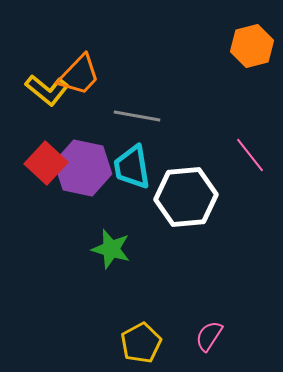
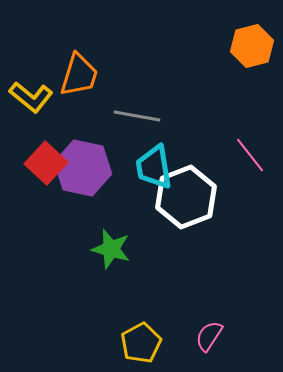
orange trapezoid: rotated 27 degrees counterclockwise
yellow L-shape: moved 16 px left, 7 px down
cyan trapezoid: moved 22 px right
white hexagon: rotated 16 degrees counterclockwise
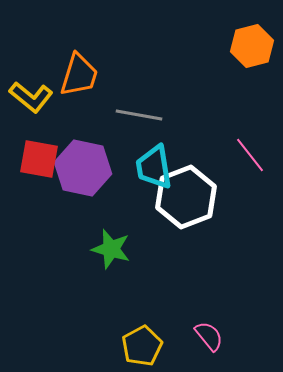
gray line: moved 2 px right, 1 px up
red square: moved 7 px left, 4 px up; rotated 33 degrees counterclockwise
pink semicircle: rotated 108 degrees clockwise
yellow pentagon: moved 1 px right, 3 px down
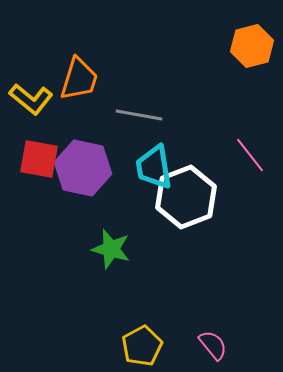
orange trapezoid: moved 4 px down
yellow L-shape: moved 2 px down
pink semicircle: moved 4 px right, 9 px down
